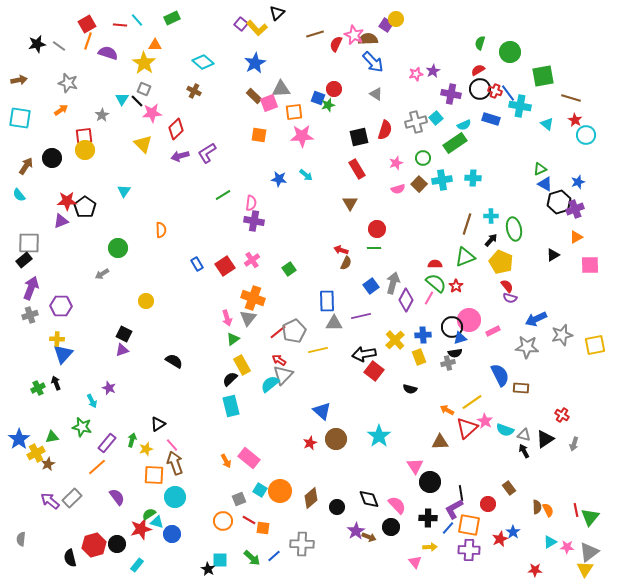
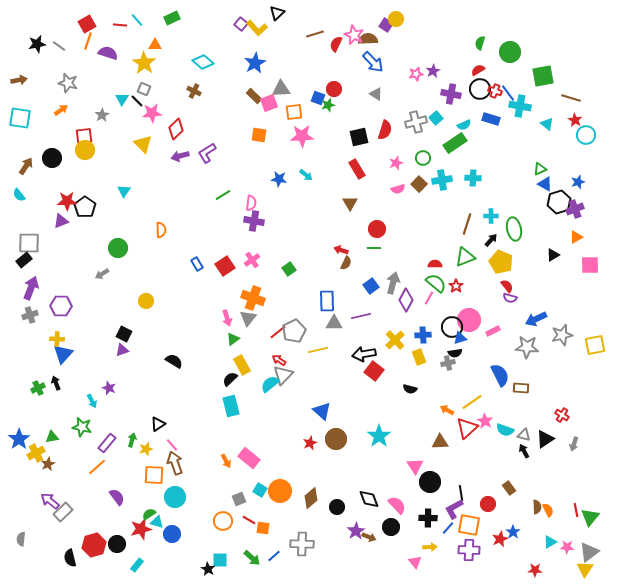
gray rectangle at (72, 498): moved 9 px left, 14 px down
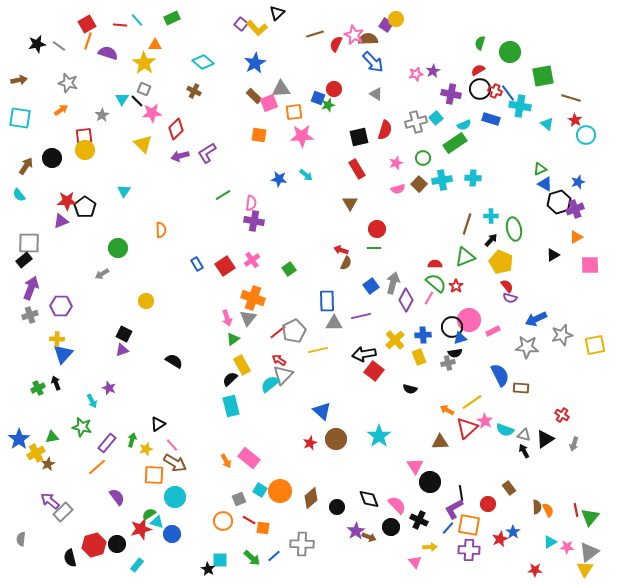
brown arrow at (175, 463): rotated 140 degrees clockwise
black cross at (428, 518): moved 9 px left, 2 px down; rotated 24 degrees clockwise
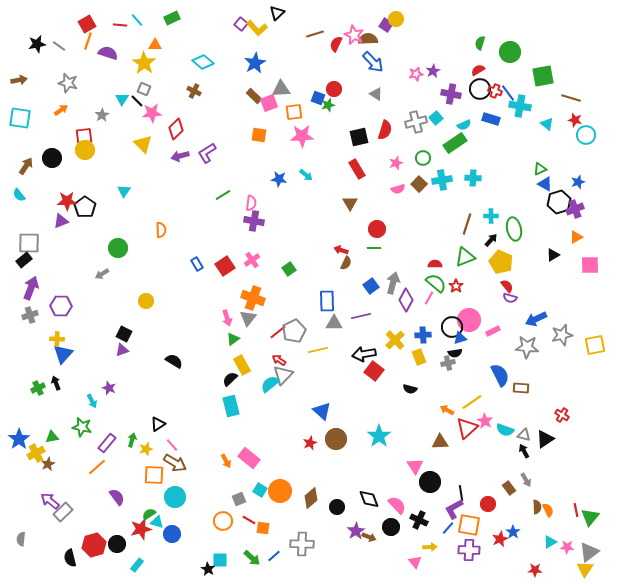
red star at (575, 120): rotated 16 degrees counterclockwise
gray arrow at (574, 444): moved 48 px left, 36 px down; rotated 48 degrees counterclockwise
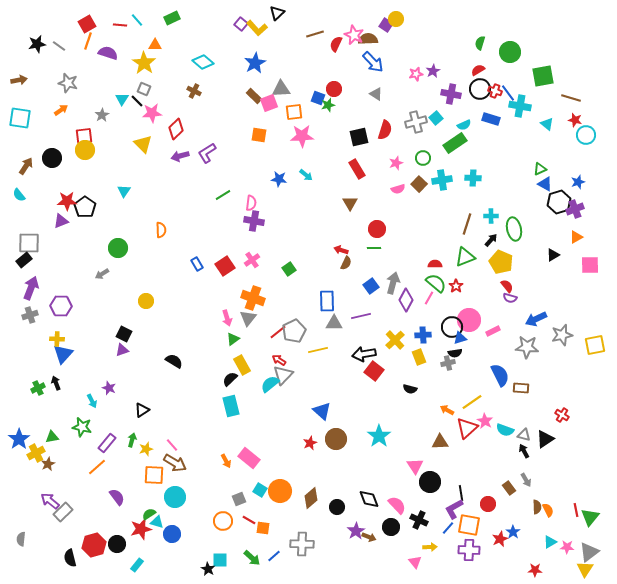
black triangle at (158, 424): moved 16 px left, 14 px up
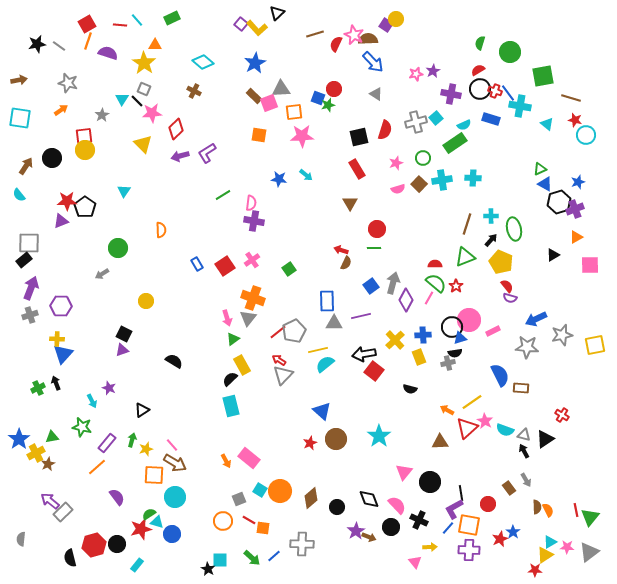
cyan semicircle at (270, 384): moved 55 px right, 20 px up
pink triangle at (415, 466): moved 11 px left, 6 px down; rotated 12 degrees clockwise
yellow triangle at (585, 569): moved 40 px left, 14 px up; rotated 24 degrees clockwise
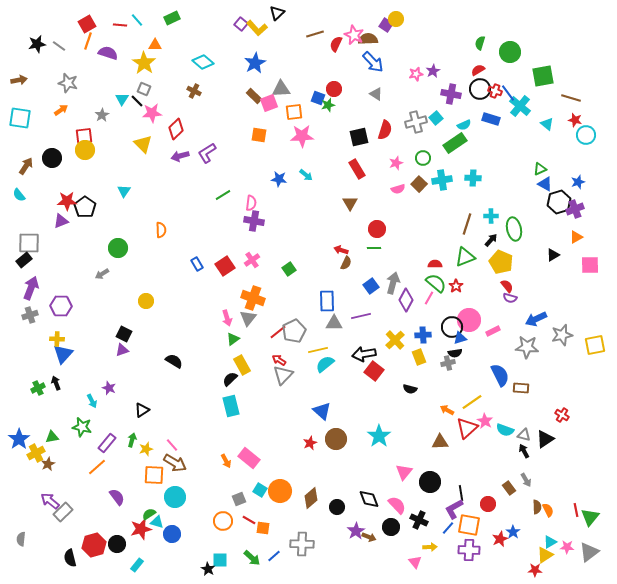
cyan cross at (520, 106): rotated 30 degrees clockwise
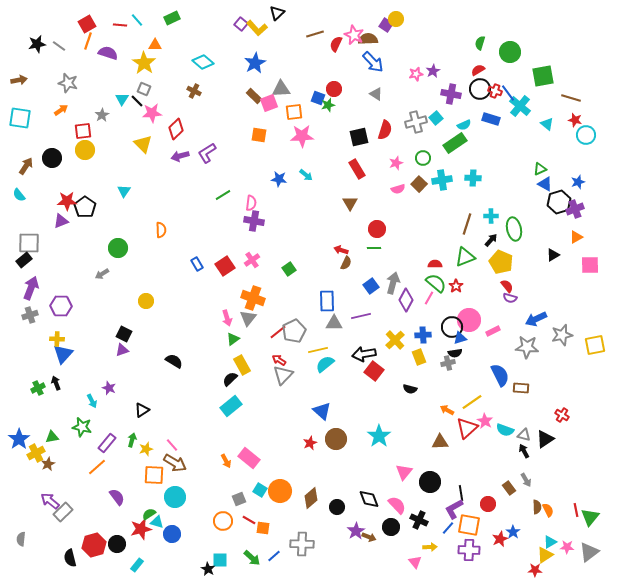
red square at (84, 136): moved 1 px left, 5 px up
cyan rectangle at (231, 406): rotated 65 degrees clockwise
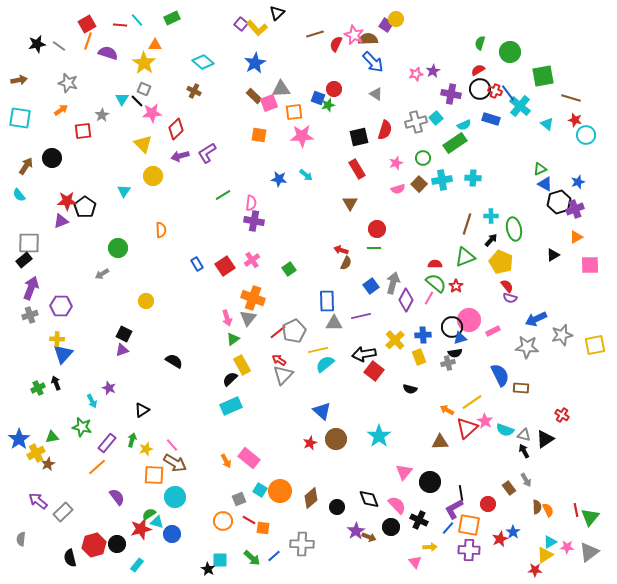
yellow circle at (85, 150): moved 68 px right, 26 px down
cyan rectangle at (231, 406): rotated 15 degrees clockwise
purple arrow at (50, 501): moved 12 px left
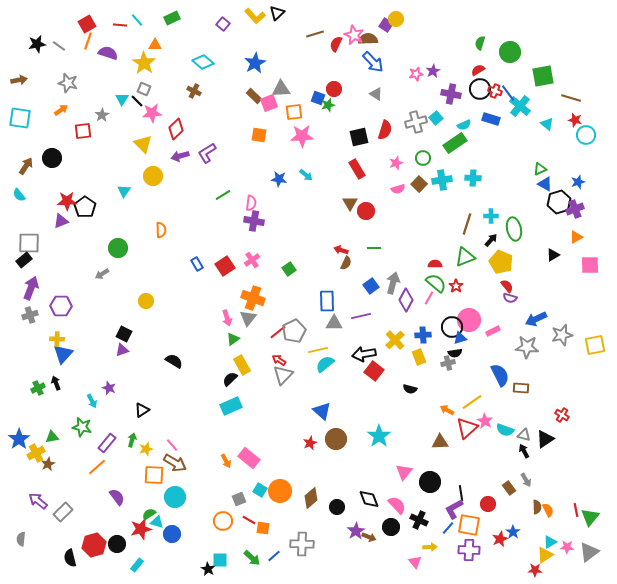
purple square at (241, 24): moved 18 px left
yellow L-shape at (257, 28): moved 2 px left, 12 px up
red circle at (377, 229): moved 11 px left, 18 px up
